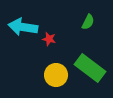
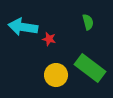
green semicircle: rotated 42 degrees counterclockwise
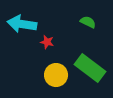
green semicircle: rotated 49 degrees counterclockwise
cyan arrow: moved 1 px left, 3 px up
red star: moved 2 px left, 3 px down
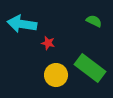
green semicircle: moved 6 px right, 1 px up
red star: moved 1 px right, 1 px down
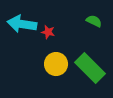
red star: moved 11 px up
green rectangle: rotated 8 degrees clockwise
yellow circle: moved 11 px up
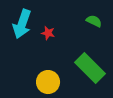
cyan arrow: rotated 80 degrees counterclockwise
red star: moved 1 px down
yellow circle: moved 8 px left, 18 px down
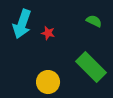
green rectangle: moved 1 px right, 1 px up
